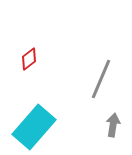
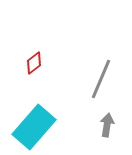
red diamond: moved 5 px right, 4 px down
gray arrow: moved 6 px left
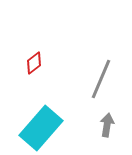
cyan rectangle: moved 7 px right, 1 px down
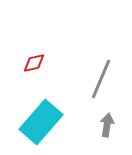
red diamond: rotated 25 degrees clockwise
cyan rectangle: moved 6 px up
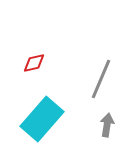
cyan rectangle: moved 1 px right, 3 px up
